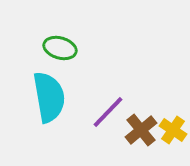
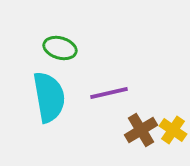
purple line: moved 1 px right, 19 px up; rotated 33 degrees clockwise
brown cross: rotated 8 degrees clockwise
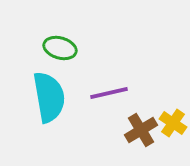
yellow cross: moved 7 px up
